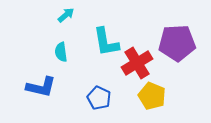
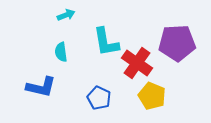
cyan arrow: rotated 18 degrees clockwise
red cross: rotated 24 degrees counterclockwise
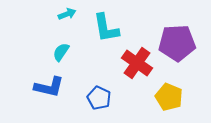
cyan arrow: moved 1 px right, 1 px up
cyan L-shape: moved 14 px up
cyan semicircle: rotated 42 degrees clockwise
blue L-shape: moved 8 px right
yellow pentagon: moved 17 px right, 1 px down
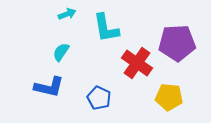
yellow pentagon: rotated 16 degrees counterclockwise
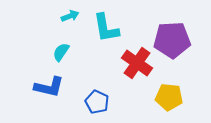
cyan arrow: moved 3 px right, 2 px down
purple pentagon: moved 5 px left, 3 px up
blue pentagon: moved 2 px left, 4 px down
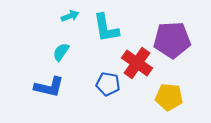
blue pentagon: moved 11 px right, 18 px up; rotated 15 degrees counterclockwise
